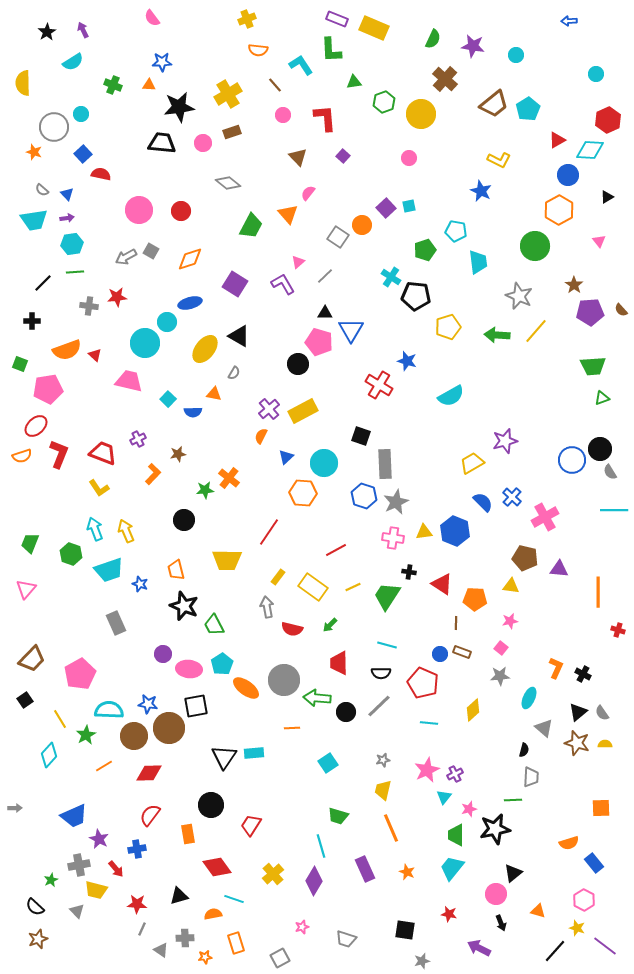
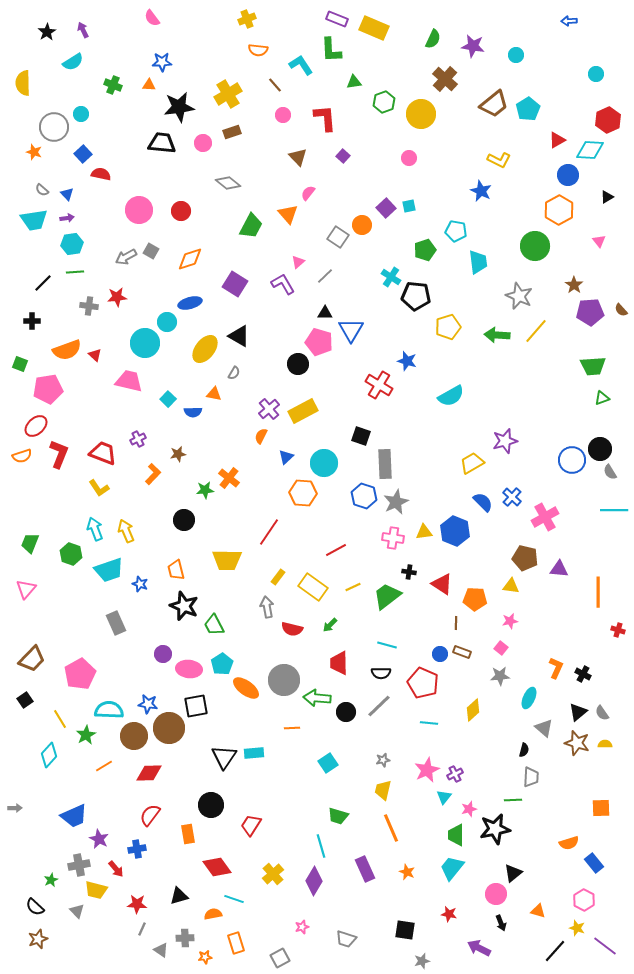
green trapezoid at (387, 596): rotated 20 degrees clockwise
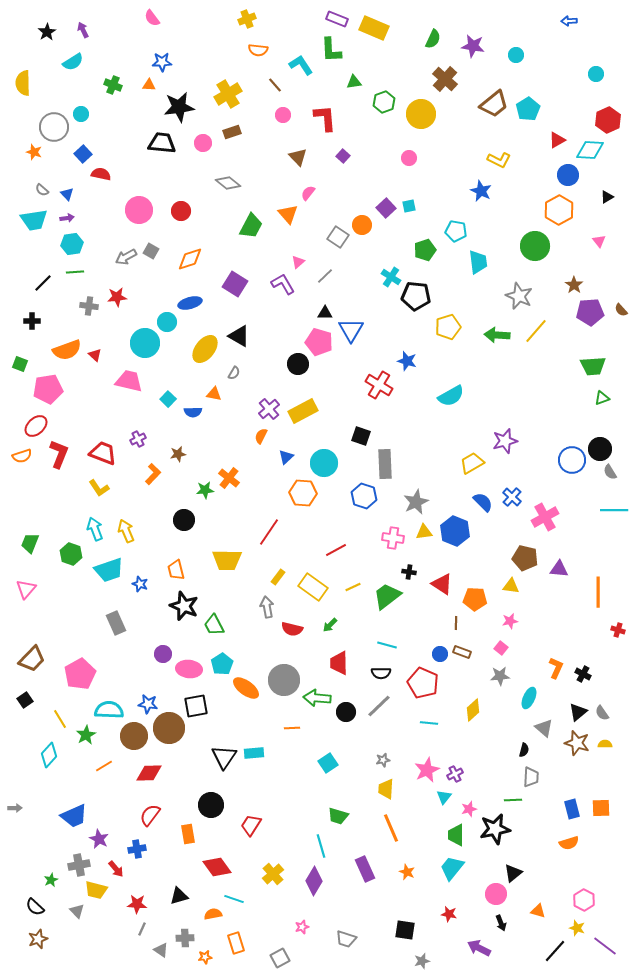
gray star at (396, 502): moved 20 px right
yellow trapezoid at (383, 790): moved 3 px right, 1 px up; rotated 10 degrees counterclockwise
blue rectangle at (594, 863): moved 22 px left, 54 px up; rotated 24 degrees clockwise
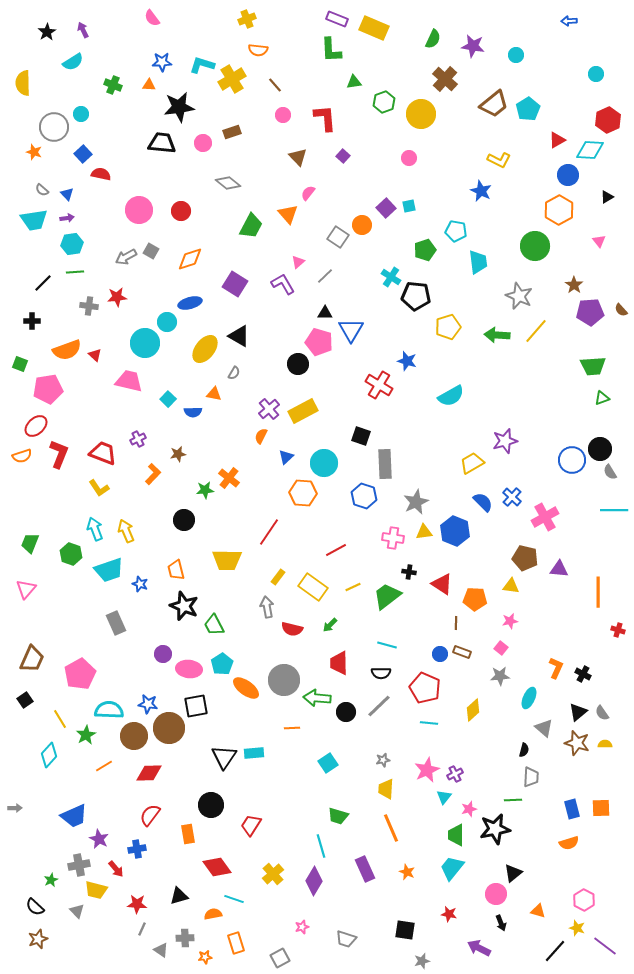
cyan L-shape at (301, 65): moved 99 px left; rotated 40 degrees counterclockwise
yellow cross at (228, 94): moved 4 px right, 15 px up
brown trapezoid at (32, 659): rotated 20 degrees counterclockwise
red pentagon at (423, 683): moved 2 px right, 5 px down
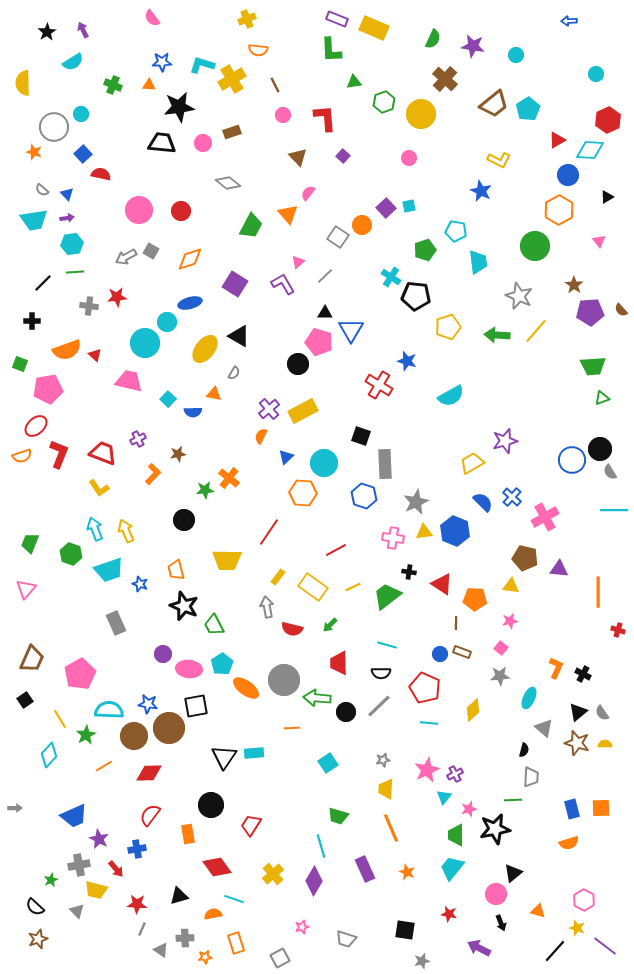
brown line at (275, 85): rotated 14 degrees clockwise
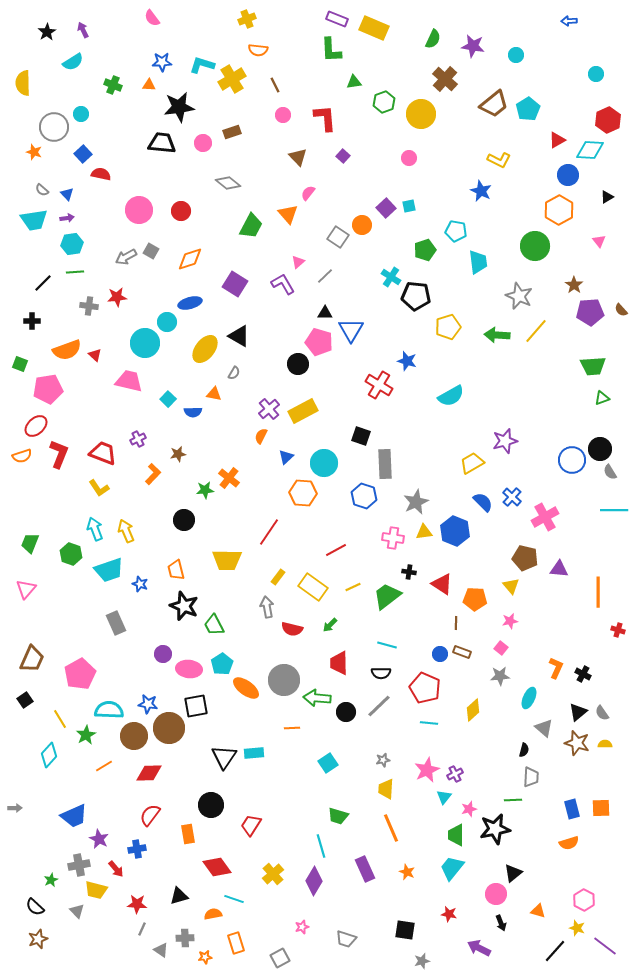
yellow triangle at (511, 586): rotated 42 degrees clockwise
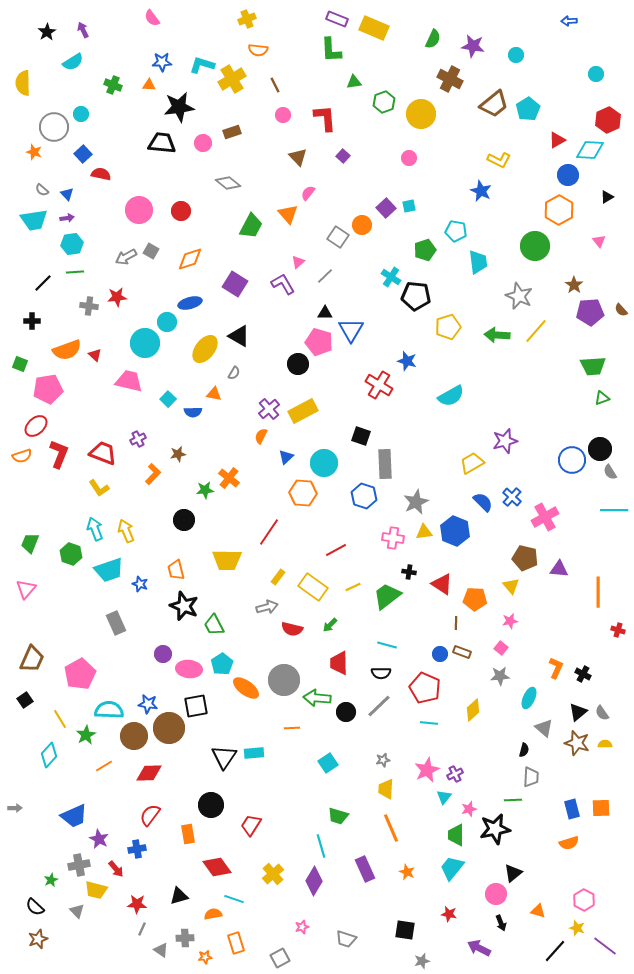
brown cross at (445, 79): moved 5 px right; rotated 15 degrees counterclockwise
gray arrow at (267, 607): rotated 85 degrees clockwise
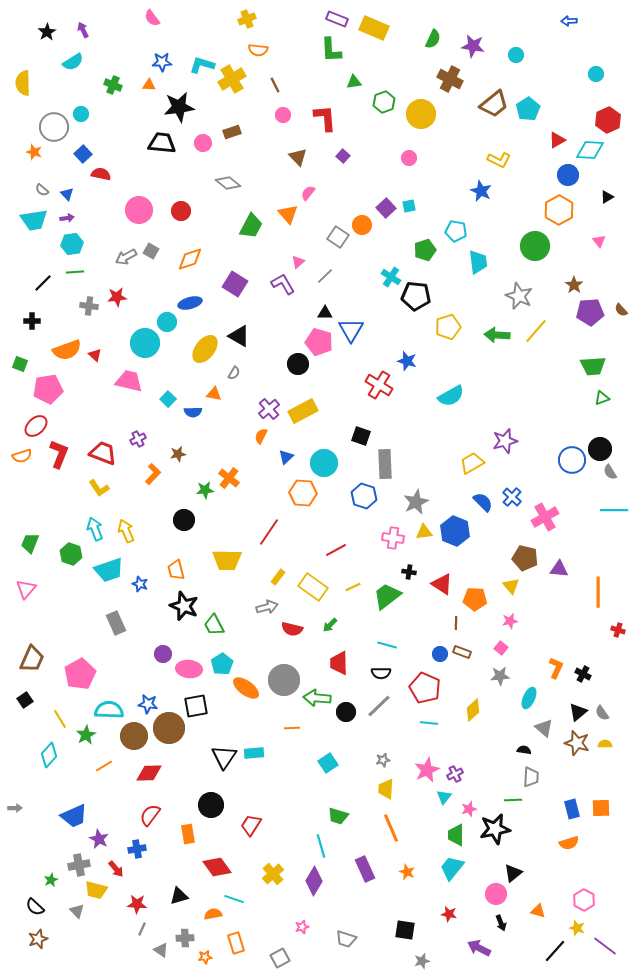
black semicircle at (524, 750): rotated 96 degrees counterclockwise
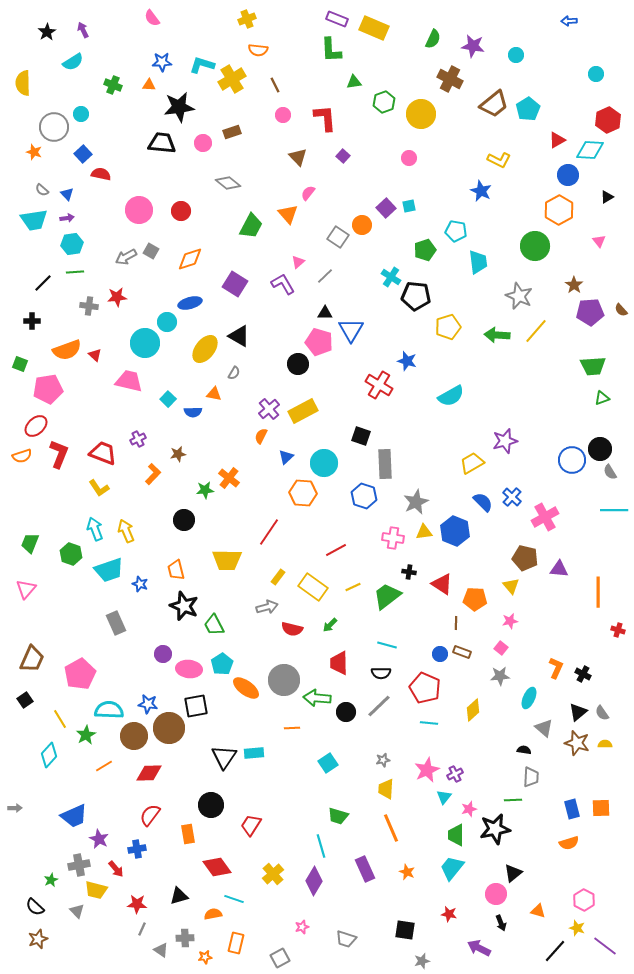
orange rectangle at (236, 943): rotated 30 degrees clockwise
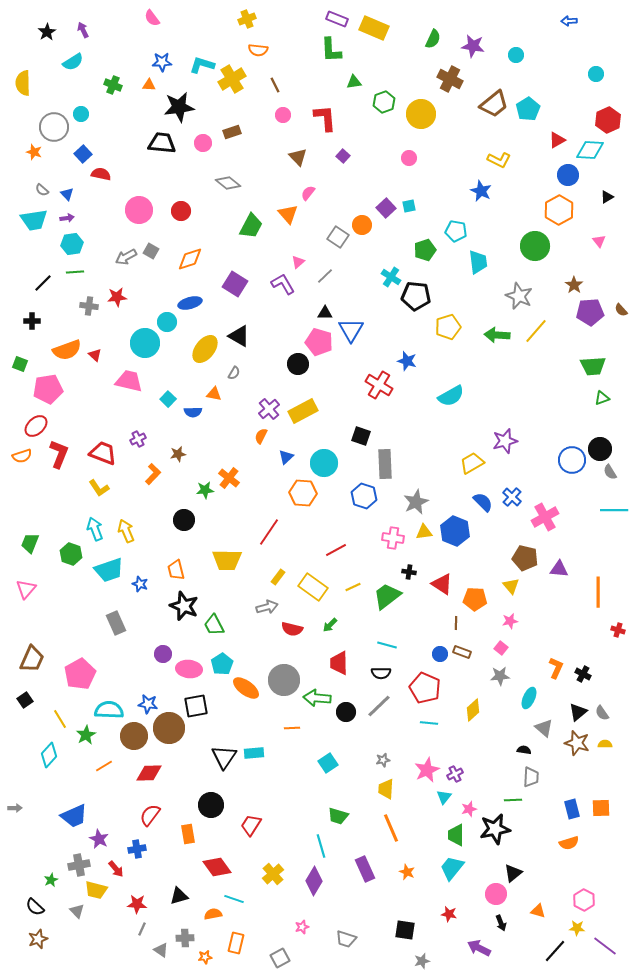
yellow star at (577, 928): rotated 14 degrees counterclockwise
